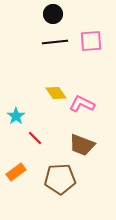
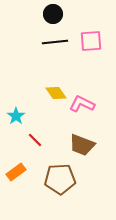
red line: moved 2 px down
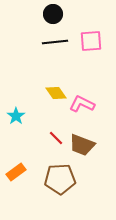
red line: moved 21 px right, 2 px up
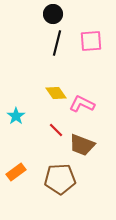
black line: moved 2 px right, 1 px down; rotated 70 degrees counterclockwise
red line: moved 8 px up
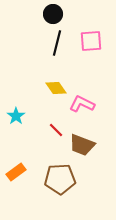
yellow diamond: moved 5 px up
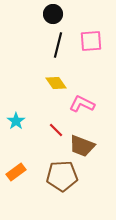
black line: moved 1 px right, 2 px down
yellow diamond: moved 5 px up
cyan star: moved 5 px down
brown trapezoid: moved 1 px down
brown pentagon: moved 2 px right, 3 px up
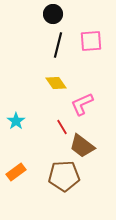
pink L-shape: rotated 50 degrees counterclockwise
red line: moved 6 px right, 3 px up; rotated 14 degrees clockwise
brown trapezoid: rotated 16 degrees clockwise
brown pentagon: moved 2 px right
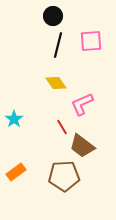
black circle: moved 2 px down
cyan star: moved 2 px left, 2 px up
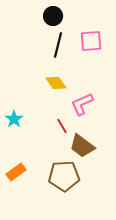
red line: moved 1 px up
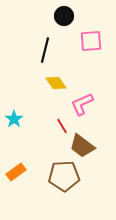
black circle: moved 11 px right
black line: moved 13 px left, 5 px down
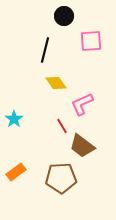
brown pentagon: moved 3 px left, 2 px down
